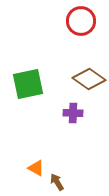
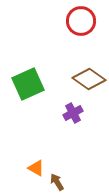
green square: rotated 12 degrees counterclockwise
purple cross: rotated 30 degrees counterclockwise
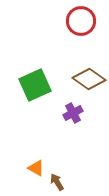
green square: moved 7 px right, 1 px down
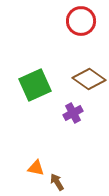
orange triangle: rotated 18 degrees counterclockwise
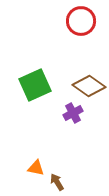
brown diamond: moved 7 px down
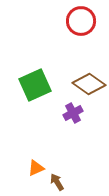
brown diamond: moved 2 px up
orange triangle: rotated 36 degrees counterclockwise
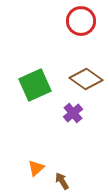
brown diamond: moved 3 px left, 5 px up
purple cross: rotated 12 degrees counterclockwise
orange triangle: rotated 18 degrees counterclockwise
brown arrow: moved 5 px right, 1 px up
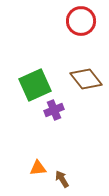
brown diamond: rotated 16 degrees clockwise
purple cross: moved 19 px left, 3 px up; rotated 18 degrees clockwise
orange triangle: moved 2 px right; rotated 36 degrees clockwise
brown arrow: moved 2 px up
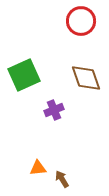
brown diamond: moved 1 px up; rotated 20 degrees clockwise
green square: moved 11 px left, 10 px up
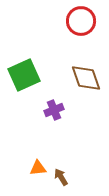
brown arrow: moved 1 px left, 2 px up
